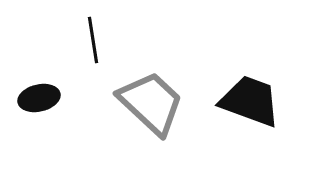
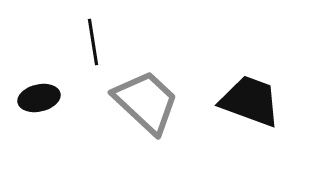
black line: moved 2 px down
gray trapezoid: moved 5 px left, 1 px up
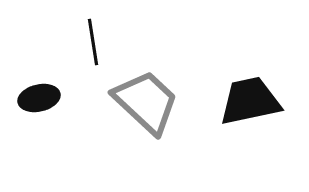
black trapezoid: rotated 32 degrees counterclockwise
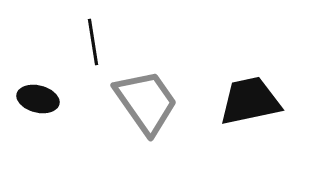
black ellipse: moved 1 px left, 1 px down; rotated 27 degrees clockwise
gray trapezoid: rotated 12 degrees clockwise
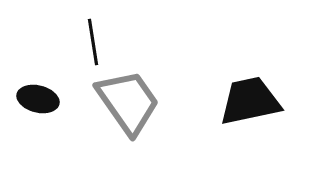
gray trapezoid: moved 18 px left
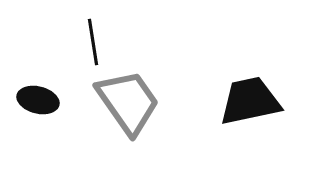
black ellipse: moved 1 px down
